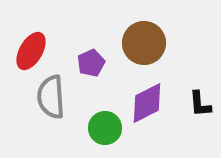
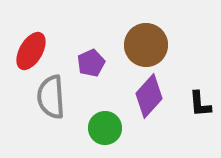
brown circle: moved 2 px right, 2 px down
purple diamond: moved 2 px right, 7 px up; rotated 21 degrees counterclockwise
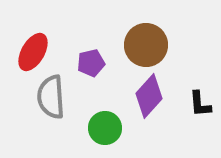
red ellipse: moved 2 px right, 1 px down
purple pentagon: rotated 12 degrees clockwise
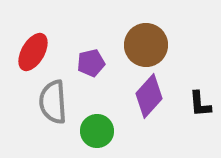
gray semicircle: moved 2 px right, 5 px down
green circle: moved 8 px left, 3 px down
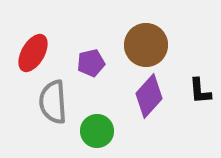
red ellipse: moved 1 px down
black L-shape: moved 13 px up
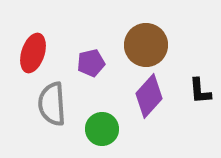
red ellipse: rotated 12 degrees counterclockwise
gray semicircle: moved 1 px left, 2 px down
green circle: moved 5 px right, 2 px up
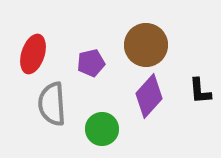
red ellipse: moved 1 px down
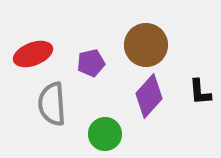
red ellipse: rotated 51 degrees clockwise
black L-shape: moved 1 px down
green circle: moved 3 px right, 5 px down
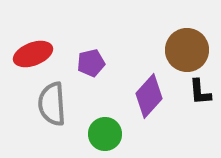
brown circle: moved 41 px right, 5 px down
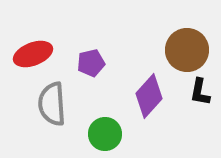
black L-shape: rotated 16 degrees clockwise
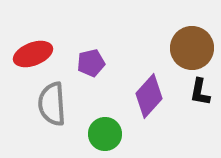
brown circle: moved 5 px right, 2 px up
